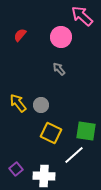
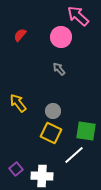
pink arrow: moved 4 px left
gray circle: moved 12 px right, 6 px down
white cross: moved 2 px left
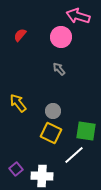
pink arrow: rotated 25 degrees counterclockwise
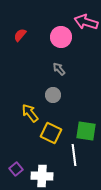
pink arrow: moved 8 px right, 6 px down
yellow arrow: moved 12 px right, 10 px down
gray circle: moved 16 px up
white line: rotated 55 degrees counterclockwise
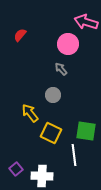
pink circle: moved 7 px right, 7 px down
gray arrow: moved 2 px right
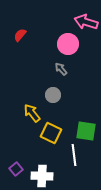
yellow arrow: moved 2 px right
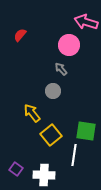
pink circle: moved 1 px right, 1 px down
gray circle: moved 4 px up
yellow square: moved 2 px down; rotated 25 degrees clockwise
white line: rotated 15 degrees clockwise
purple square: rotated 16 degrees counterclockwise
white cross: moved 2 px right, 1 px up
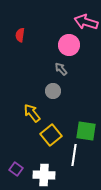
red semicircle: rotated 32 degrees counterclockwise
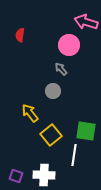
yellow arrow: moved 2 px left
purple square: moved 7 px down; rotated 16 degrees counterclockwise
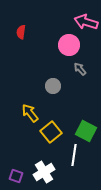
red semicircle: moved 1 px right, 3 px up
gray arrow: moved 19 px right
gray circle: moved 5 px up
green square: rotated 20 degrees clockwise
yellow square: moved 3 px up
white cross: moved 3 px up; rotated 35 degrees counterclockwise
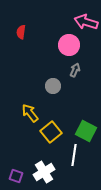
gray arrow: moved 5 px left, 1 px down; rotated 64 degrees clockwise
